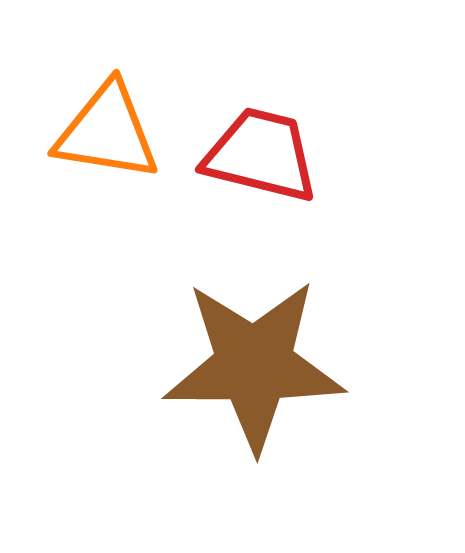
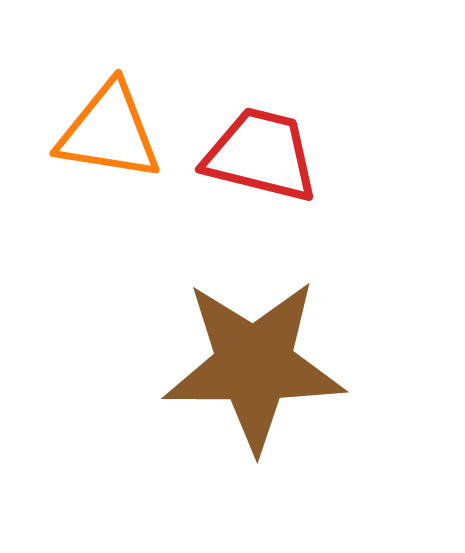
orange triangle: moved 2 px right
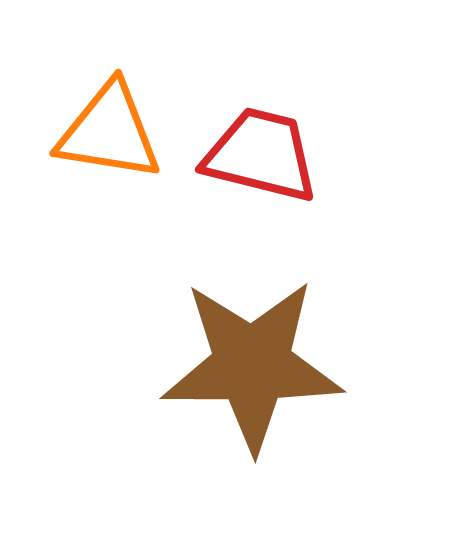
brown star: moved 2 px left
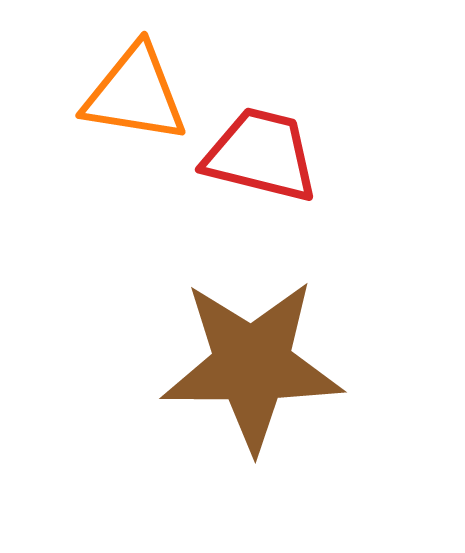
orange triangle: moved 26 px right, 38 px up
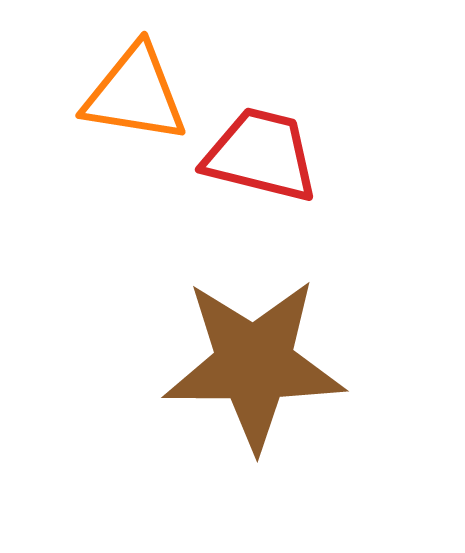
brown star: moved 2 px right, 1 px up
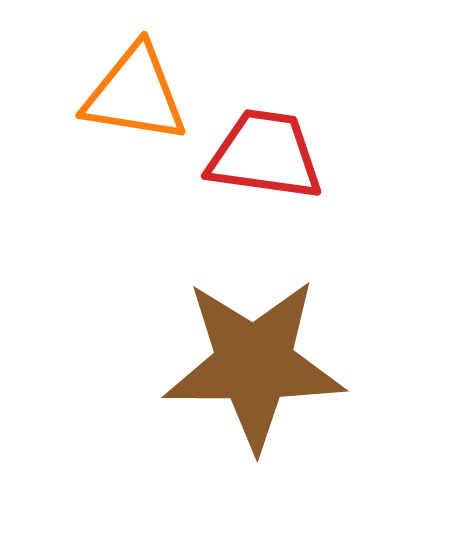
red trapezoid: moved 4 px right; rotated 6 degrees counterclockwise
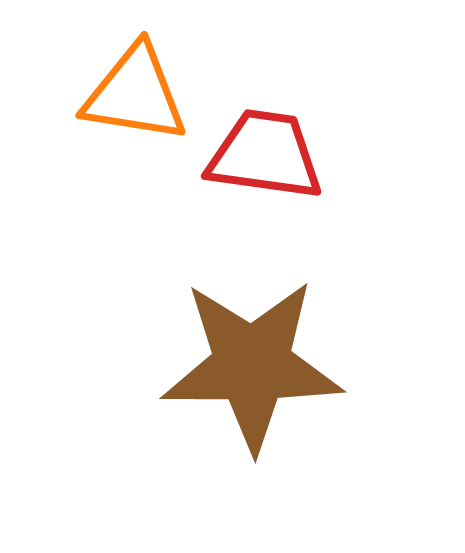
brown star: moved 2 px left, 1 px down
